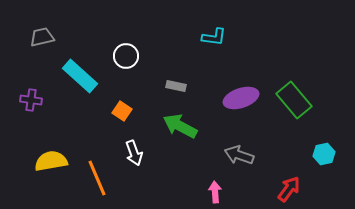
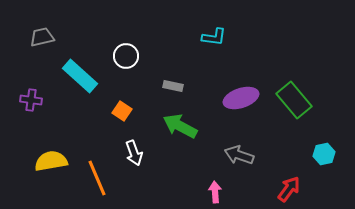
gray rectangle: moved 3 px left
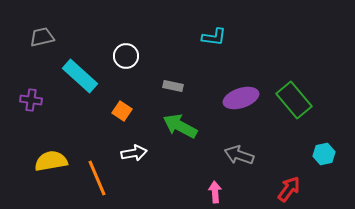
white arrow: rotated 80 degrees counterclockwise
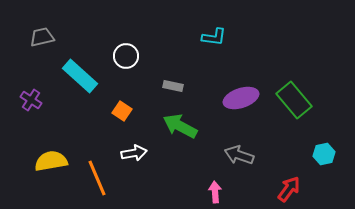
purple cross: rotated 25 degrees clockwise
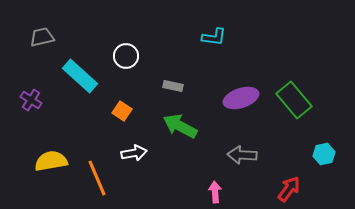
gray arrow: moved 3 px right; rotated 16 degrees counterclockwise
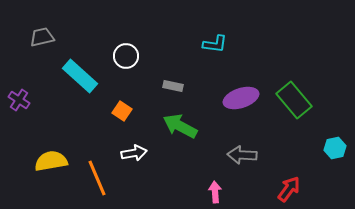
cyan L-shape: moved 1 px right, 7 px down
purple cross: moved 12 px left
cyan hexagon: moved 11 px right, 6 px up
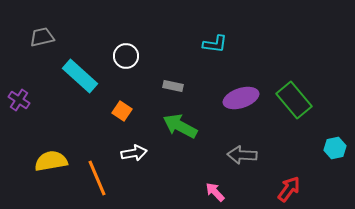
pink arrow: rotated 40 degrees counterclockwise
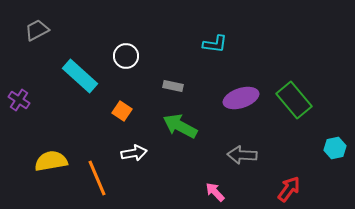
gray trapezoid: moved 5 px left, 7 px up; rotated 15 degrees counterclockwise
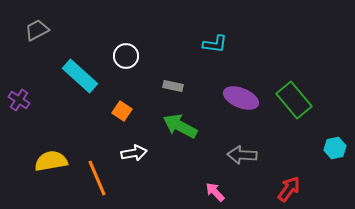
purple ellipse: rotated 40 degrees clockwise
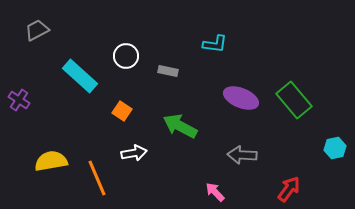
gray rectangle: moved 5 px left, 15 px up
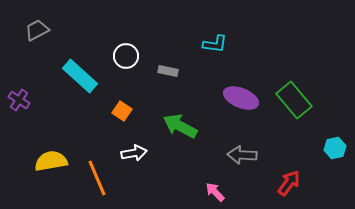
red arrow: moved 6 px up
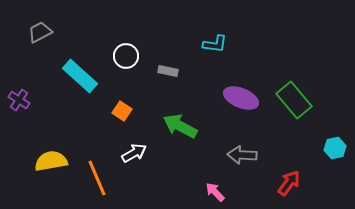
gray trapezoid: moved 3 px right, 2 px down
white arrow: rotated 20 degrees counterclockwise
